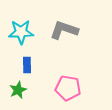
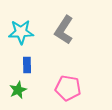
gray L-shape: rotated 76 degrees counterclockwise
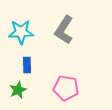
pink pentagon: moved 2 px left
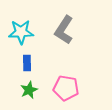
blue rectangle: moved 2 px up
green star: moved 11 px right
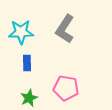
gray L-shape: moved 1 px right, 1 px up
green star: moved 8 px down
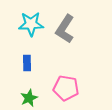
cyan star: moved 10 px right, 8 px up
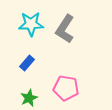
blue rectangle: rotated 42 degrees clockwise
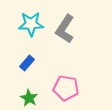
green star: rotated 18 degrees counterclockwise
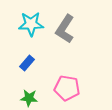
pink pentagon: moved 1 px right
green star: rotated 24 degrees counterclockwise
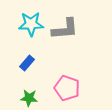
gray L-shape: rotated 128 degrees counterclockwise
pink pentagon: rotated 10 degrees clockwise
